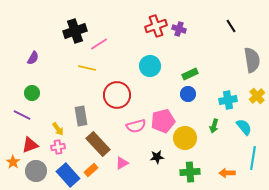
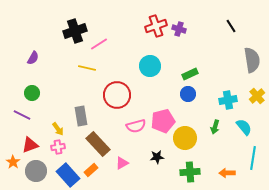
green arrow: moved 1 px right, 1 px down
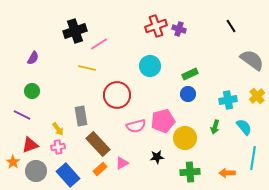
gray semicircle: rotated 45 degrees counterclockwise
green circle: moved 2 px up
orange rectangle: moved 9 px right, 1 px up
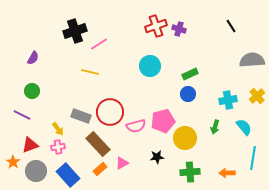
gray semicircle: rotated 40 degrees counterclockwise
yellow line: moved 3 px right, 4 px down
red circle: moved 7 px left, 17 px down
gray rectangle: rotated 60 degrees counterclockwise
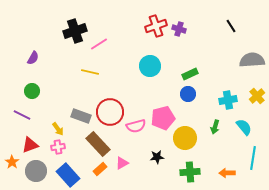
pink pentagon: moved 3 px up
orange star: moved 1 px left
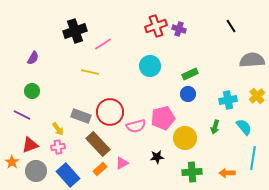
pink line: moved 4 px right
green cross: moved 2 px right
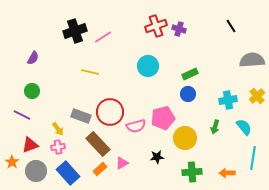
pink line: moved 7 px up
cyan circle: moved 2 px left
blue rectangle: moved 2 px up
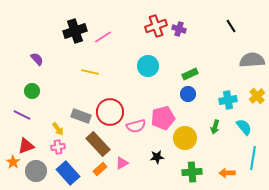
purple semicircle: moved 4 px right, 1 px down; rotated 72 degrees counterclockwise
red triangle: moved 4 px left, 1 px down
orange star: moved 1 px right
